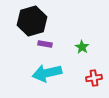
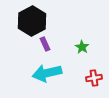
black hexagon: rotated 12 degrees counterclockwise
purple rectangle: rotated 56 degrees clockwise
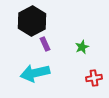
green star: rotated 16 degrees clockwise
cyan arrow: moved 12 px left
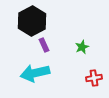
purple rectangle: moved 1 px left, 1 px down
